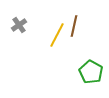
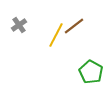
brown line: rotated 40 degrees clockwise
yellow line: moved 1 px left
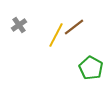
brown line: moved 1 px down
green pentagon: moved 4 px up
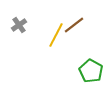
brown line: moved 2 px up
green pentagon: moved 3 px down
